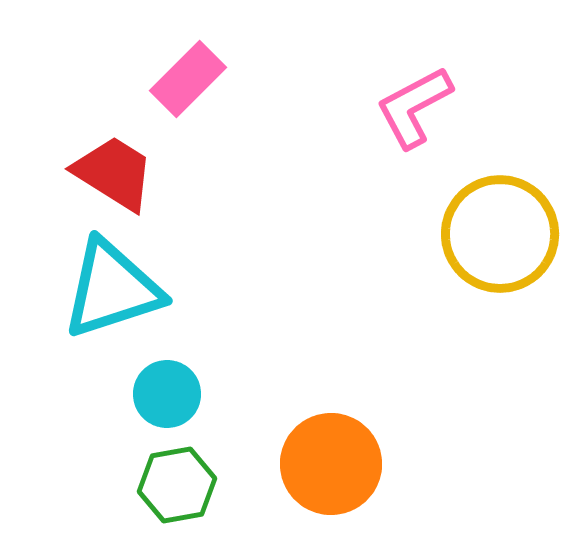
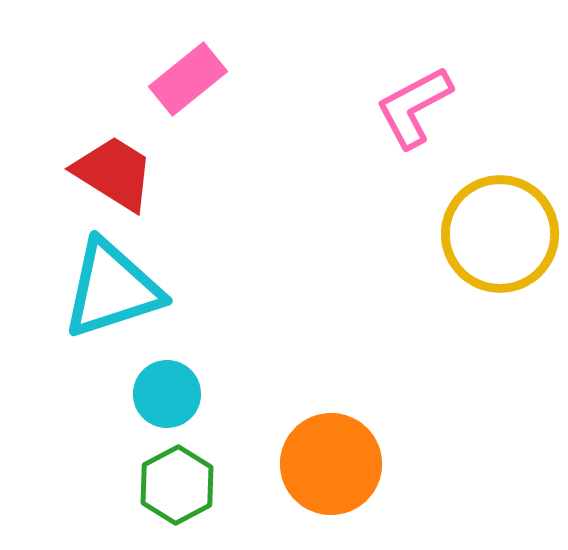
pink rectangle: rotated 6 degrees clockwise
green hexagon: rotated 18 degrees counterclockwise
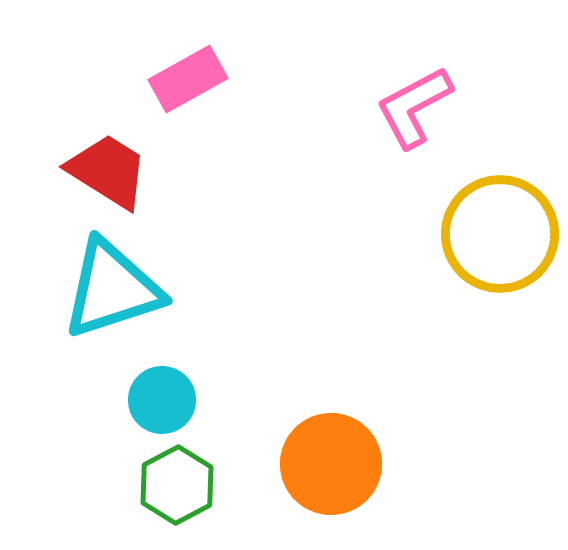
pink rectangle: rotated 10 degrees clockwise
red trapezoid: moved 6 px left, 2 px up
cyan circle: moved 5 px left, 6 px down
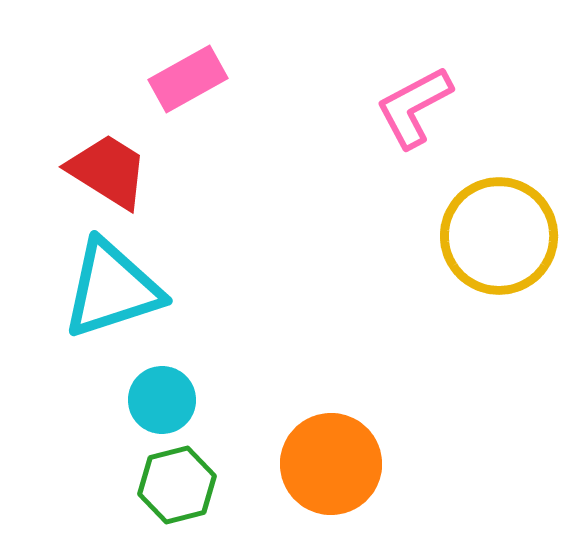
yellow circle: moved 1 px left, 2 px down
green hexagon: rotated 14 degrees clockwise
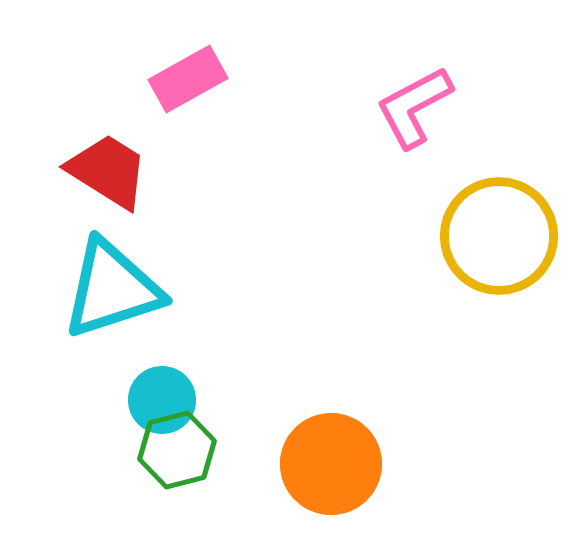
green hexagon: moved 35 px up
